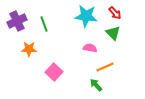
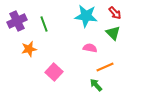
orange star: rotated 14 degrees counterclockwise
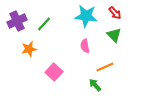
green line: rotated 63 degrees clockwise
green triangle: moved 1 px right, 2 px down
pink semicircle: moved 5 px left, 2 px up; rotated 112 degrees counterclockwise
green arrow: moved 1 px left
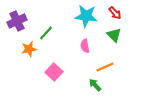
green line: moved 2 px right, 9 px down
